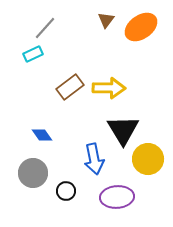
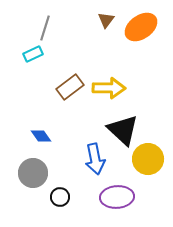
gray line: rotated 25 degrees counterclockwise
black triangle: rotated 16 degrees counterclockwise
blue diamond: moved 1 px left, 1 px down
blue arrow: moved 1 px right
black circle: moved 6 px left, 6 px down
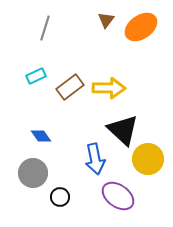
cyan rectangle: moved 3 px right, 22 px down
purple ellipse: moved 1 px right, 1 px up; rotated 40 degrees clockwise
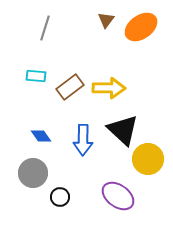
cyan rectangle: rotated 30 degrees clockwise
blue arrow: moved 12 px left, 19 px up; rotated 12 degrees clockwise
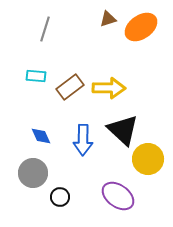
brown triangle: moved 2 px right, 1 px up; rotated 36 degrees clockwise
gray line: moved 1 px down
blue diamond: rotated 10 degrees clockwise
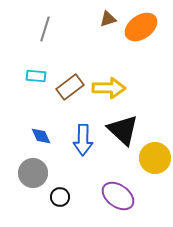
yellow circle: moved 7 px right, 1 px up
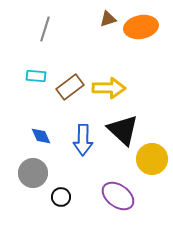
orange ellipse: rotated 24 degrees clockwise
yellow circle: moved 3 px left, 1 px down
black circle: moved 1 px right
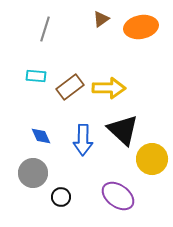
brown triangle: moved 7 px left; rotated 18 degrees counterclockwise
